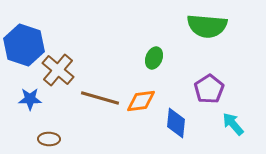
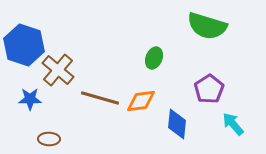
green semicircle: rotated 12 degrees clockwise
blue diamond: moved 1 px right, 1 px down
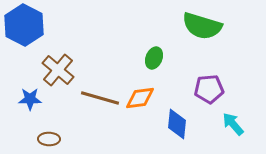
green semicircle: moved 5 px left
blue hexagon: moved 20 px up; rotated 9 degrees clockwise
purple pentagon: rotated 28 degrees clockwise
orange diamond: moved 1 px left, 3 px up
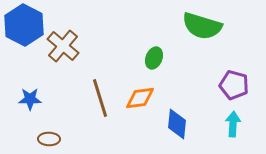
brown cross: moved 5 px right, 24 px up
purple pentagon: moved 25 px right, 4 px up; rotated 20 degrees clockwise
brown line: rotated 57 degrees clockwise
cyan arrow: rotated 45 degrees clockwise
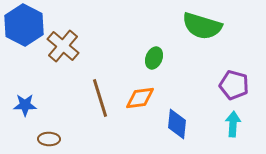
blue star: moved 5 px left, 6 px down
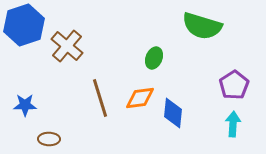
blue hexagon: rotated 15 degrees clockwise
brown cross: moved 4 px right
purple pentagon: rotated 24 degrees clockwise
blue diamond: moved 4 px left, 11 px up
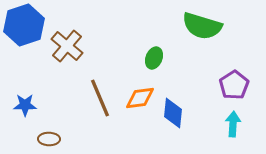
brown line: rotated 6 degrees counterclockwise
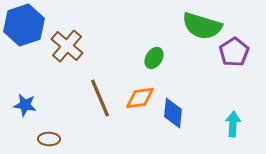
green ellipse: rotated 10 degrees clockwise
purple pentagon: moved 33 px up
blue star: rotated 10 degrees clockwise
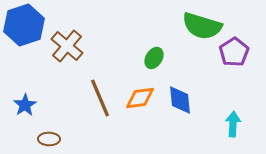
blue star: rotated 30 degrees clockwise
blue diamond: moved 7 px right, 13 px up; rotated 12 degrees counterclockwise
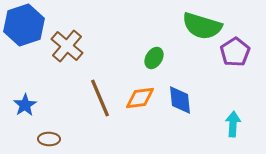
purple pentagon: moved 1 px right
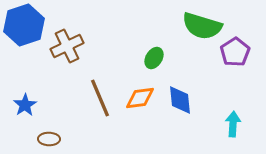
brown cross: rotated 24 degrees clockwise
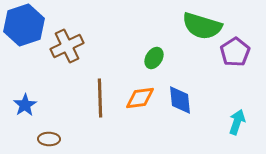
brown line: rotated 21 degrees clockwise
cyan arrow: moved 4 px right, 2 px up; rotated 15 degrees clockwise
